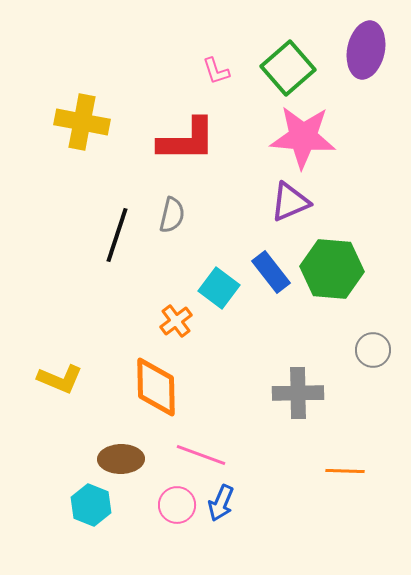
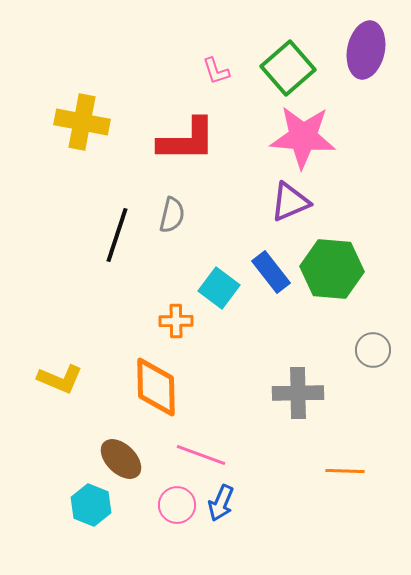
orange cross: rotated 36 degrees clockwise
brown ellipse: rotated 45 degrees clockwise
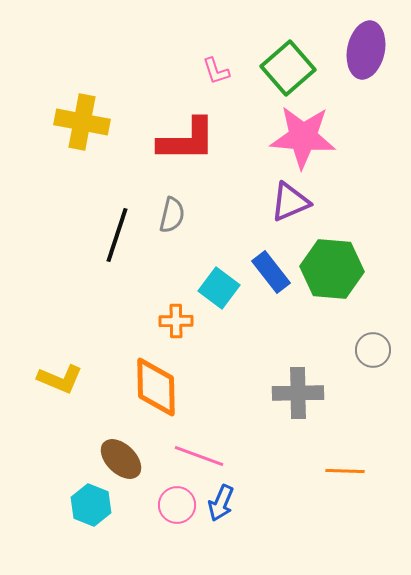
pink line: moved 2 px left, 1 px down
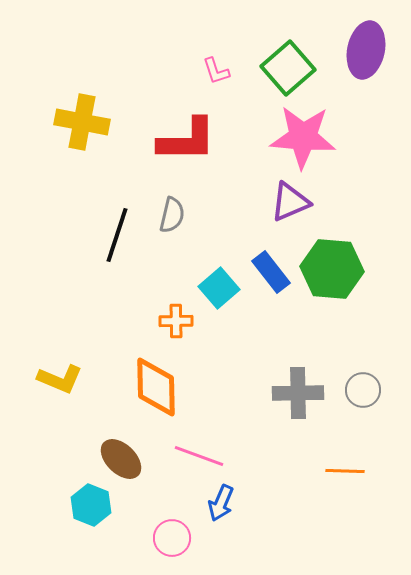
cyan square: rotated 12 degrees clockwise
gray circle: moved 10 px left, 40 px down
pink circle: moved 5 px left, 33 px down
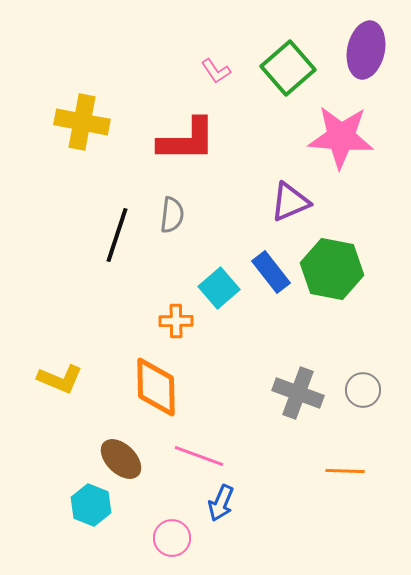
pink L-shape: rotated 16 degrees counterclockwise
pink star: moved 38 px right
gray semicircle: rotated 6 degrees counterclockwise
green hexagon: rotated 6 degrees clockwise
gray cross: rotated 21 degrees clockwise
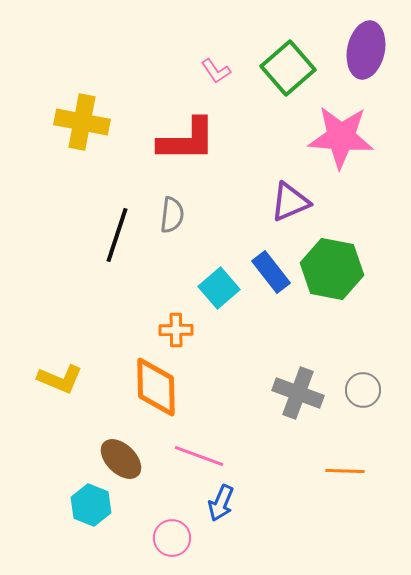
orange cross: moved 9 px down
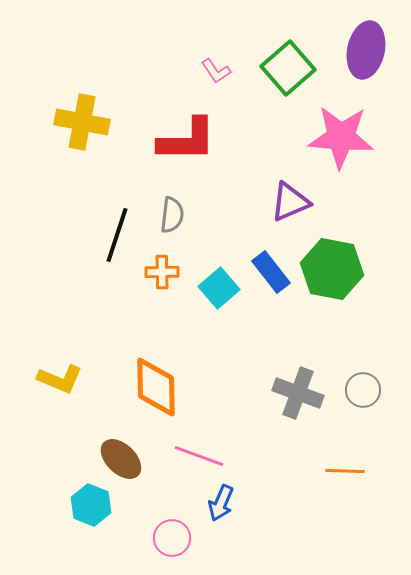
orange cross: moved 14 px left, 58 px up
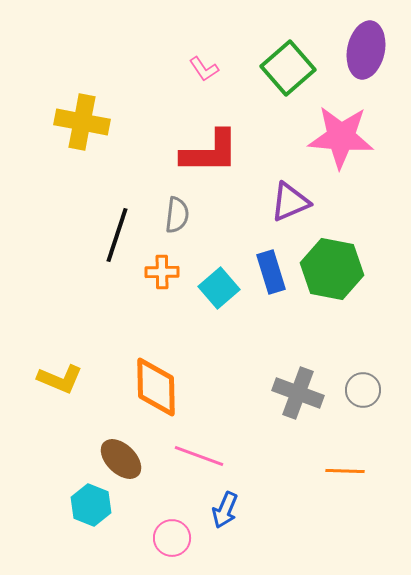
pink L-shape: moved 12 px left, 2 px up
red L-shape: moved 23 px right, 12 px down
gray semicircle: moved 5 px right
blue rectangle: rotated 21 degrees clockwise
blue arrow: moved 4 px right, 7 px down
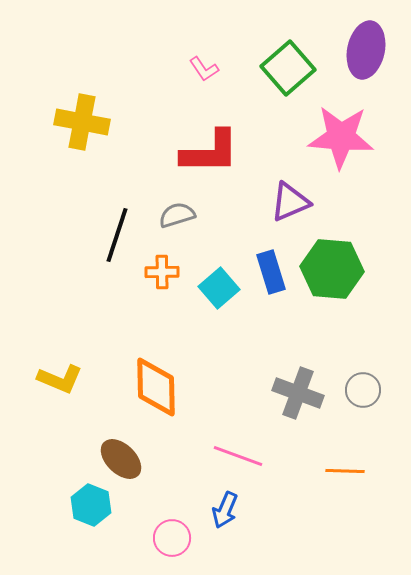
gray semicircle: rotated 114 degrees counterclockwise
green hexagon: rotated 6 degrees counterclockwise
pink line: moved 39 px right
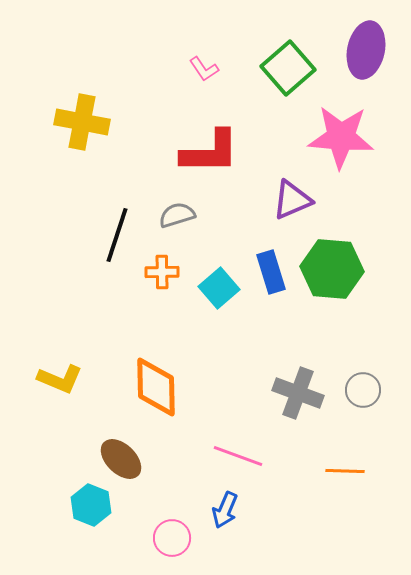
purple triangle: moved 2 px right, 2 px up
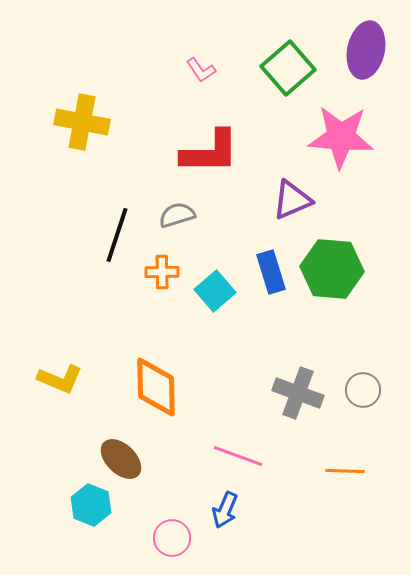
pink L-shape: moved 3 px left, 1 px down
cyan square: moved 4 px left, 3 px down
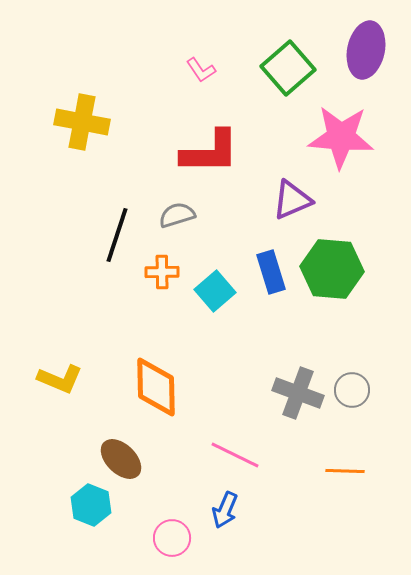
gray circle: moved 11 px left
pink line: moved 3 px left, 1 px up; rotated 6 degrees clockwise
